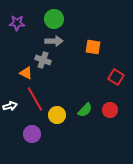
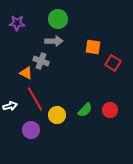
green circle: moved 4 px right
gray cross: moved 2 px left, 1 px down
red square: moved 3 px left, 14 px up
purple circle: moved 1 px left, 4 px up
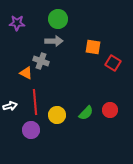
red line: moved 3 px down; rotated 25 degrees clockwise
green semicircle: moved 1 px right, 3 px down
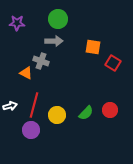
red line: moved 1 px left, 3 px down; rotated 20 degrees clockwise
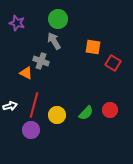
purple star: rotated 14 degrees clockwise
gray arrow: rotated 120 degrees counterclockwise
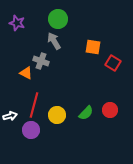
white arrow: moved 10 px down
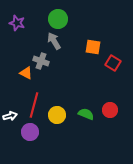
green semicircle: moved 1 px down; rotated 112 degrees counterclockwise
purple circle: moved 1 px left, 2 px down
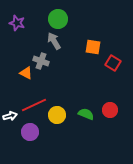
red line: rotated 50 degrees clockwise
